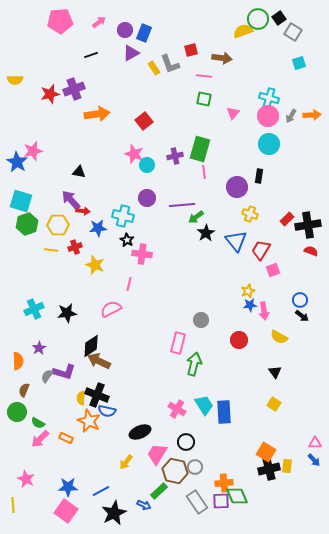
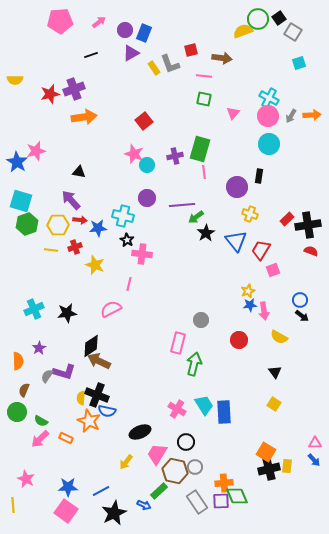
cyan cross at (269, 98): rotated 12 degrees clockwise
orange arrow at (97, 114): moved 13 px left, 3 px down
pink star at (33, 151): moved 3 px right
red arrow at (83, 211): moved 3 px left, 9 px down
green semicircle at (38, 423): moved 3 px right, 2 px up
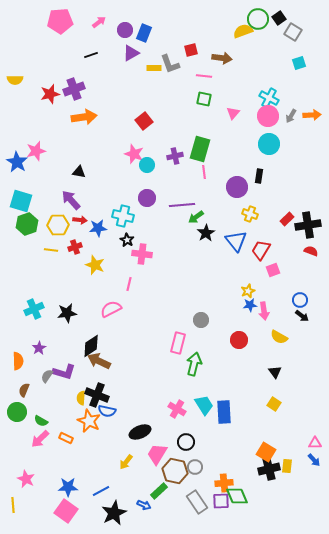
yellow rectangle at (154, 68): rotated 56 degrees counterclockwise
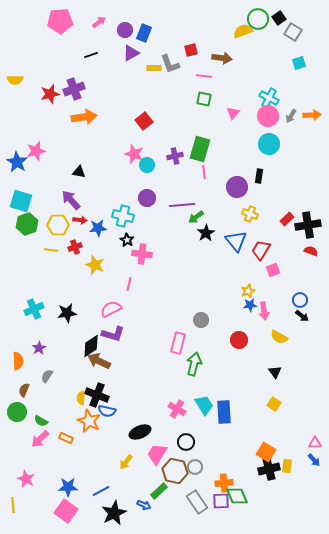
purple L-shape at (64, 372): moved 49 px right, 38 px up
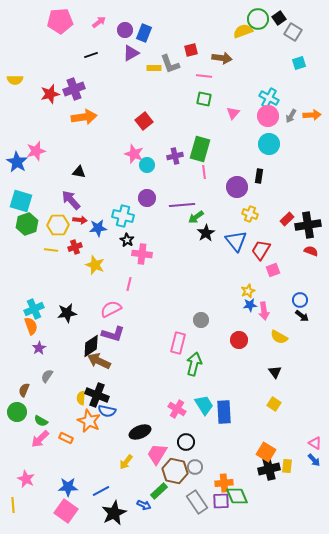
orange semicircle at (18, 361): moved 13 px right, 35 px up; rotated 18 degrees counterclockwise
pink triangle at (315, 443): rotated 32 degrees clockwise
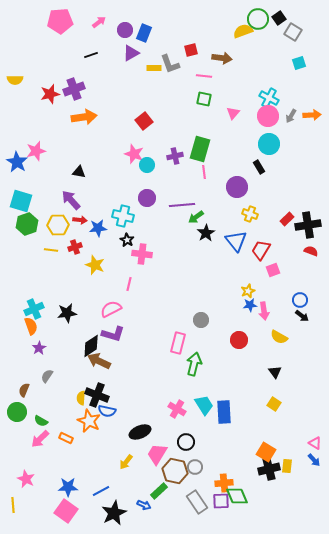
black rectangle at (259, 176): moved 9 px up; rotated 40 degrees counterclockwise
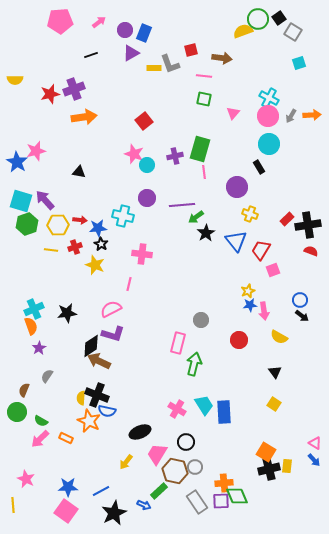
purple arrow at (71, 200): moved 26 px left
black star at (127, 240): moved 26 px left, 4 px down
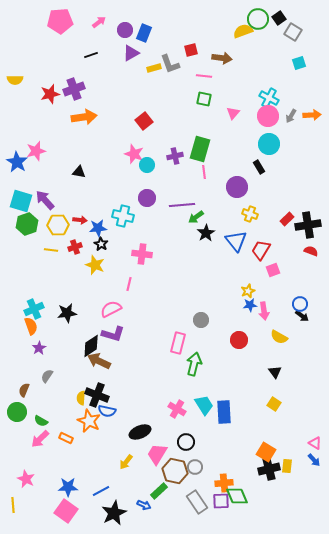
yellow rectangle at (154, 68): rotated 16 degrees counterclockwise
blue circle at (300, 300): moved 4 px down
